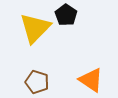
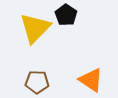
brown pentagon: rotated 15 degrees counterclockwise
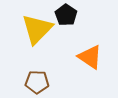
yellow triangle: moved 2 px right, 1 px down
orange triangle: moved 1 px left, 23 px up
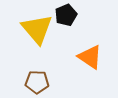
black pentagon: rotated 15 degrees clockwise
yellow triangle: rotated 24 degrees counterclockwise
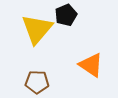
yellow triangle: rotated 20 degrees clockwise
orange triangle: moved 1 px right, 8 px down
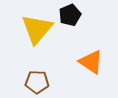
black pentagon: moved 4 px right
orange triangle: moved 3 px up
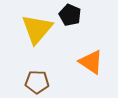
black pentagon: rotated 25 degrees counterclockwise
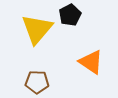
black pentagon: rotated 20 degrees clockwise
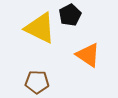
yellow triangle: moved 3 px right, 1 px up; rotated 44 degrees counterclockwise
orange triangle: moved 3 px left, 7 px up
